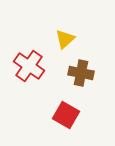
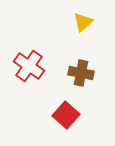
yellow triangle: moved 18 px right, 17 px up
red square: rotated 12 degrees clockwise
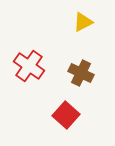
yellow triangle: rotated 15 degrees clockwise
brown cross: rotated 15 degrees clockwise
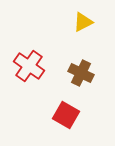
red square: rotated 12 degrees counterclockwise
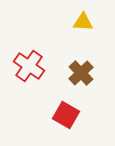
yellow triangle: rotated 30 degrees clockwise
brown cross: rotated 20 degrees clockwise
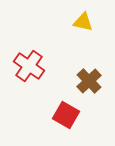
yellow triangle: rotated 10 degrees clockwise
brown cross: moved 8 px right, 8 px down
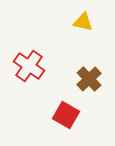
brown cross: moved 2 px up
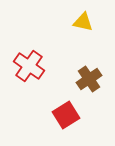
brown cross: rotated 10 degrees clockwise
red square: rotated 28 degrees clockwise
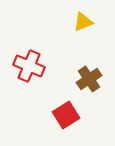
yellow triangle: rotated 35 degrees counterclockwise
red cross: rotated 12 degrees counterclockwise
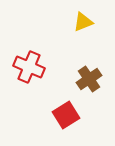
red cross: moved 1 px down
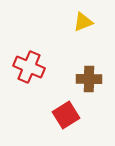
brown cross: rotated 35 degrees clockwise
